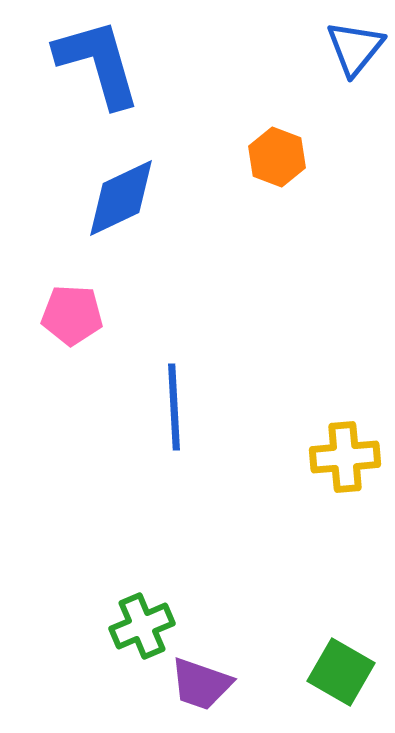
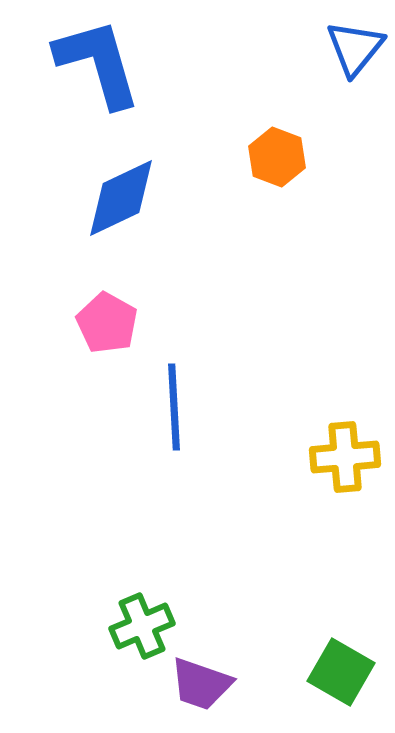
pink pentagon: moved 35 px right, 8 px down; rotated 26 degrees clockwise
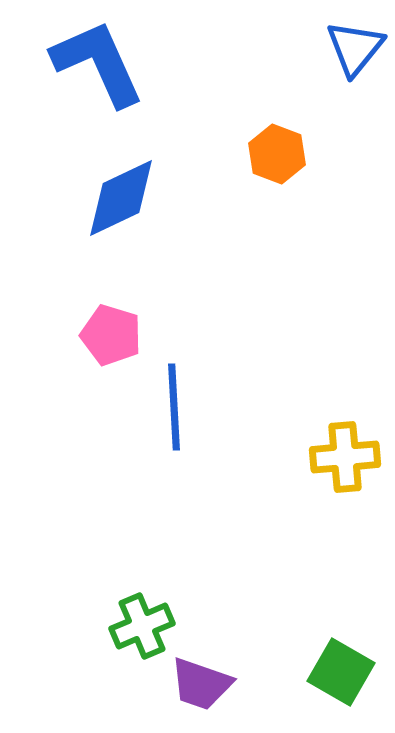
blue L-shape: rotated 8 degrees counterclockwise
orange hexagon: moved 3 px up
pink pentagon: moved 4 px right, 12 px down; rotated 12 degrees counterclockwise
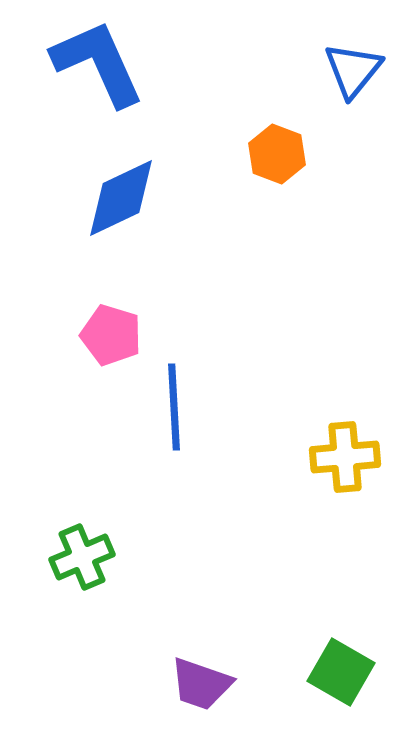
blue triangle: moved 2 px left, 22 px down
green cross: moved 60 px left, 69 px up
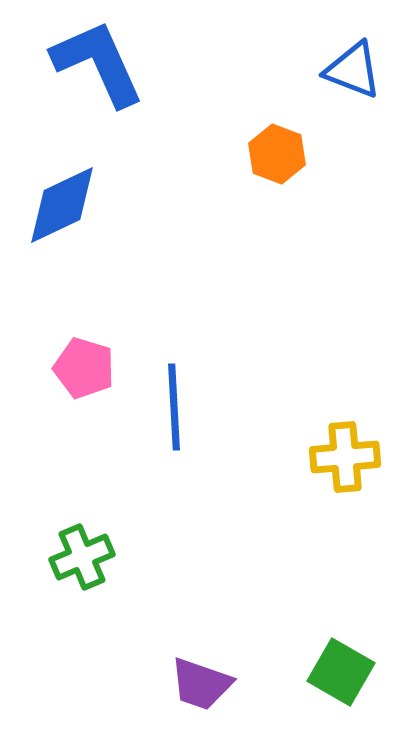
blue triangle: rotated 48 degrees counterclockwise
blue diamond: moved 59 px left, 7 px down
pink pentagon: moved 27 px left, 33 px down
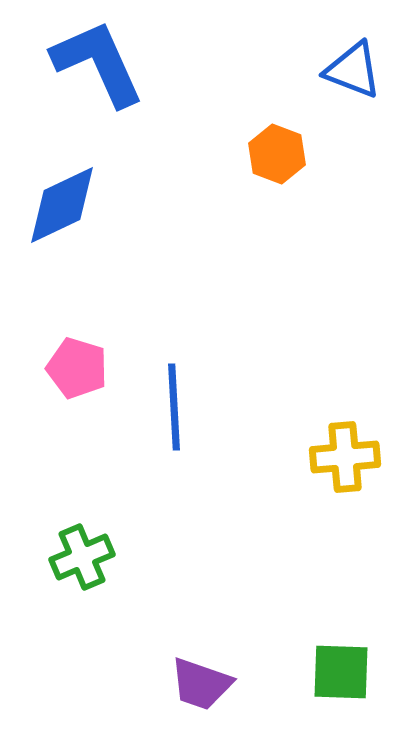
pink pentagon: moved 7 px left
green square: rotated 28 degrees counterclockwise
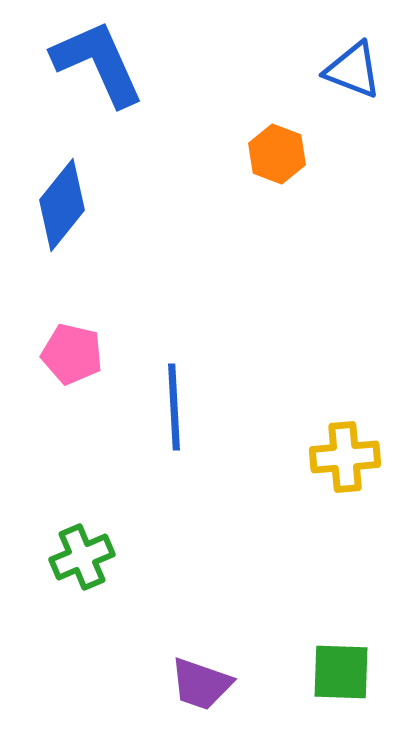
blue diamond: rotated 26 degrees counterclockwise
pink pentagon: moved 5 px left, 14 px up; rotated 4 degrees counterclockwise
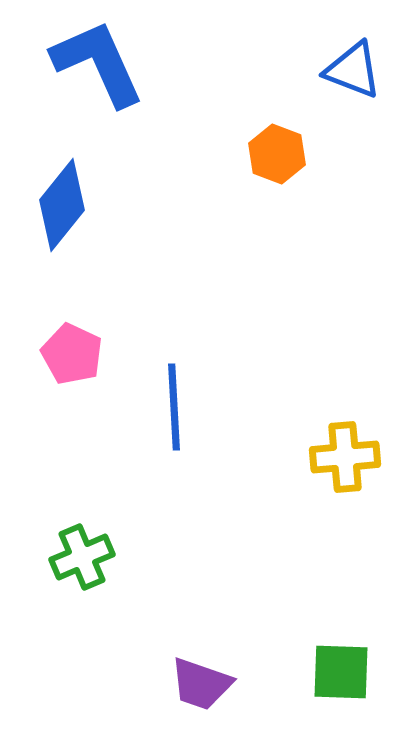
pink pentagon: rotated 12 degrees clockwise
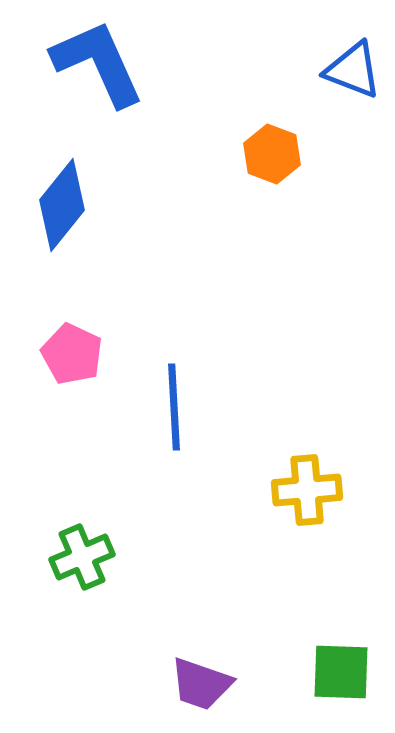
orange hexagon: moved 5 px left
yellow cross: moved 38 px left, 33 px down
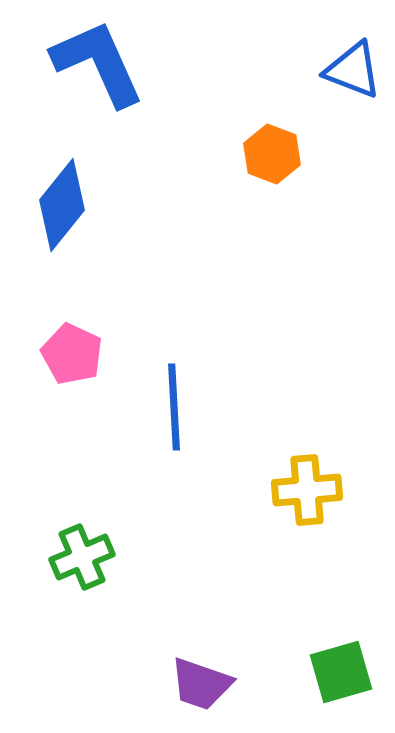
green square: rotated 18 degrees counterclockwise
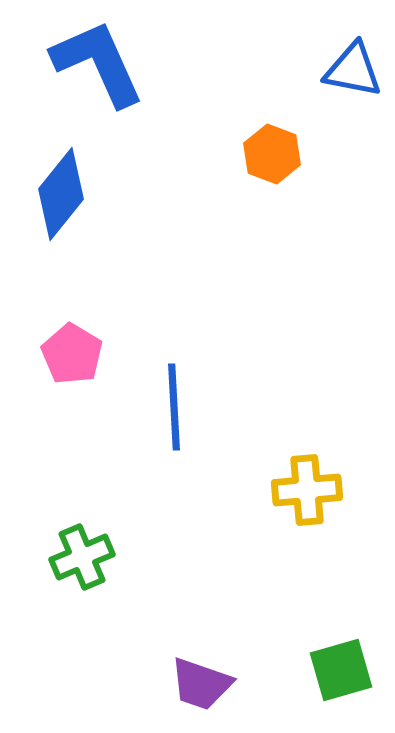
blue triangle: rotated 10 degrees counterclockwise
blue diamond: moved 1 px left, 11 px up
pink pentagon: rotated 6 degrees clockwise
green square: moved 2 px up
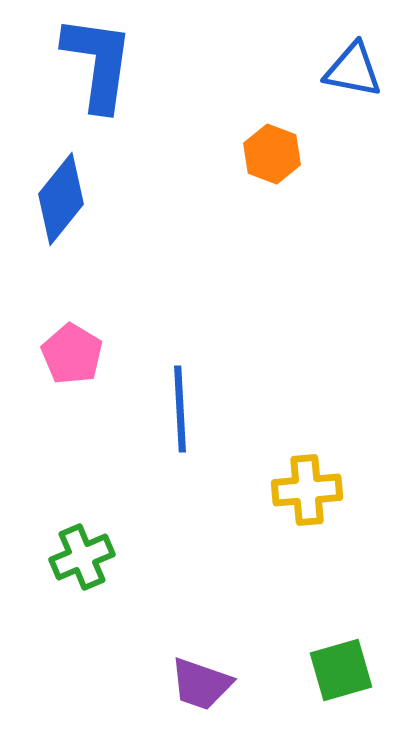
blue L-shape: rotated 32 degrees clockwise
blue diamond: moved 5 px down
blue line: moved 6 px right, 2 px down
